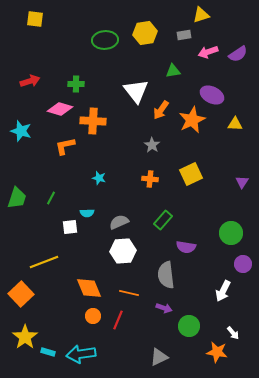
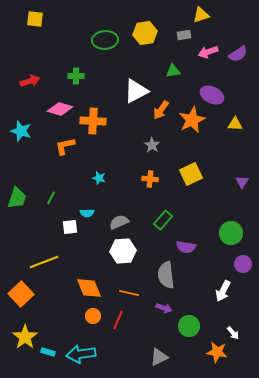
green cross at (76, 84): moved 8 px up
white triangle at (136, 91): rotated 40 degrees clockwise
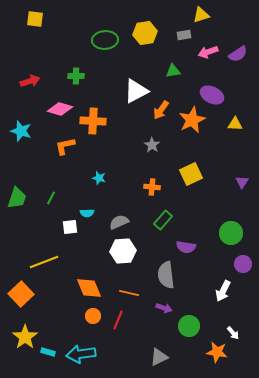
orange cross at (150, 179): moved 2 px right, 8 px down
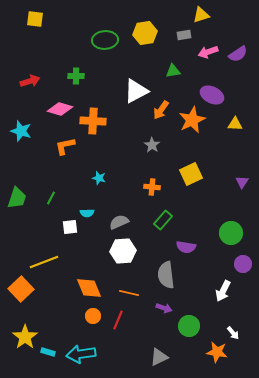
orange square at (21, 294): moved 5 px up
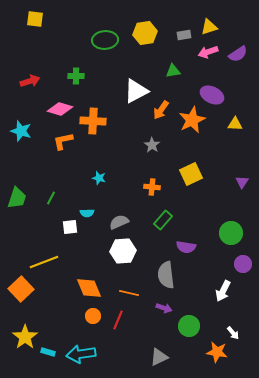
yellow triangle at (201, 15): moved 8 px right, 12 px down
orange L-shape at (65, 146): moved 2 px left, 5 px up
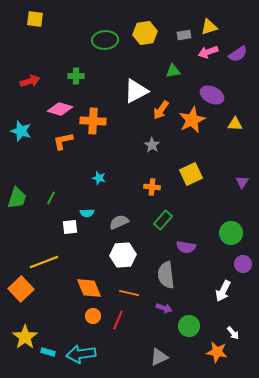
white hexagon at (123, 251): moved 4 px down
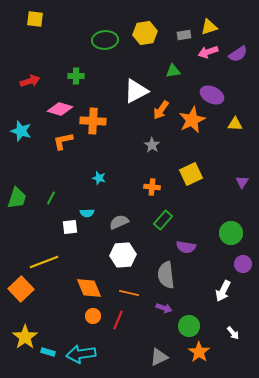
orange star at (217, 352): moved 18 px left; rotated 25 degrees clockwise
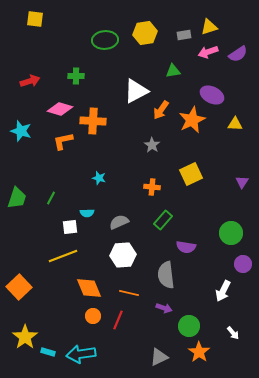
yellow line at (44, 262): moved 19 px right, 6 px up
orange square at (21, 289): moved 2 px left, 2 px up
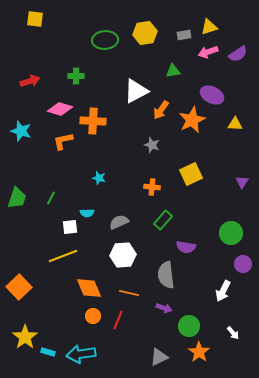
gray star at (152, 145): rotated 14 degrees counterclockwise
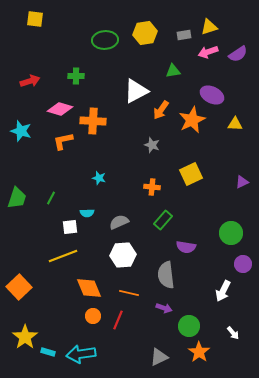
purple triangle at (242, 182): rotated 32 degrees clockwise
